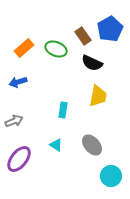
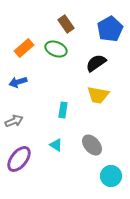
brown rectangle: moved 17 px left, 12 px up
black semicircle: moved 4 px right; rotated 120 degrees clockwise
yellow trapezoid: moved 1 px up; rotated 90 degrees clockwise
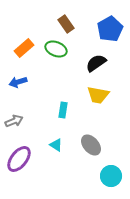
gray ellipse: moved 1 px left
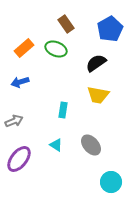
blue arrow: moved 2 px right
cyan circle: moved 6 px down
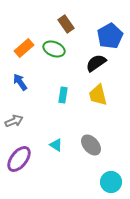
blue pentagon: moved 7 px down
green ellipse: moved 2 px left
blue arrow: rotated 72 degrees clockwise
yellow trapezoid: rotated 65 degrees clockwise
cyan rectangle: moved 15 px up
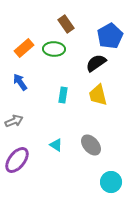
green ellipse: rotated 20 degrees counterclockwise
purple ellipse: moved 2 px left, 1 px down
